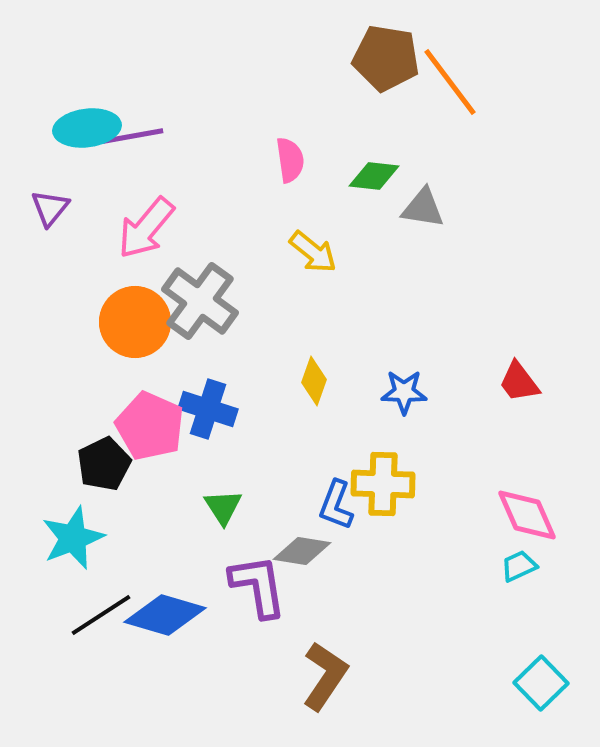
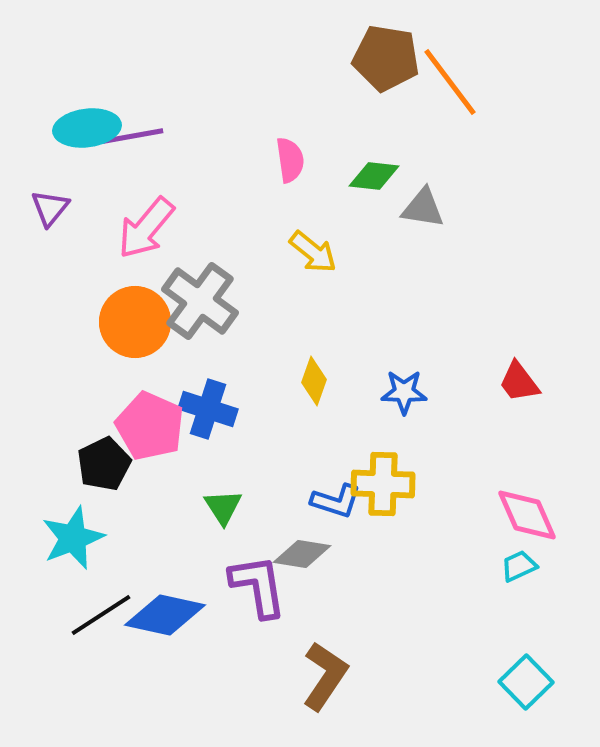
blue L-shape: moved 4 px up; rotated 93 degrees counterclockwise
gray diamond: moved 3 px down
blue diamond: rotated 4 degrees counterclockwise
cyan square: moved 15 px left, 1 px up
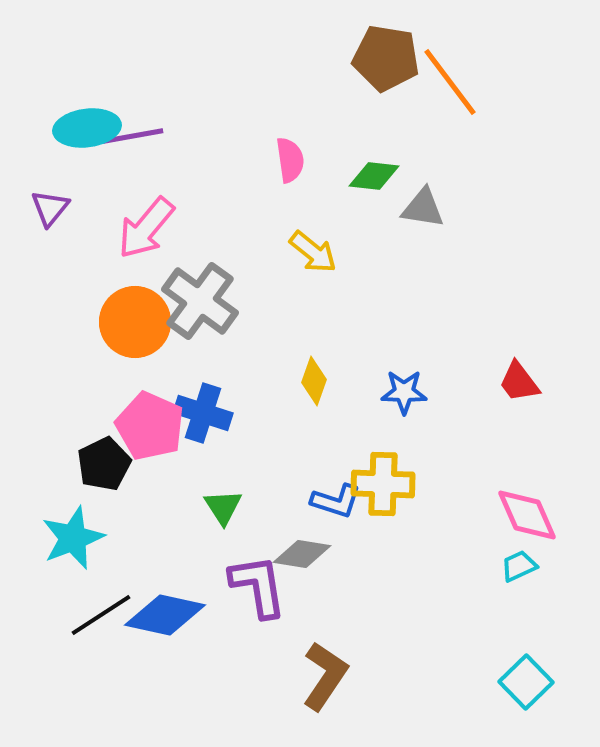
blue cross: moved 5 px left, 4 px down
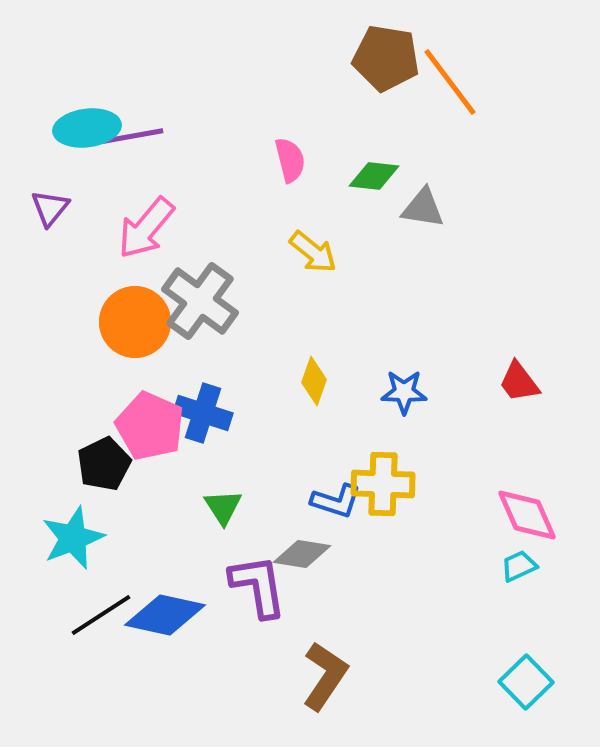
pink semicircle: rotated 6 degrees counterclockwise
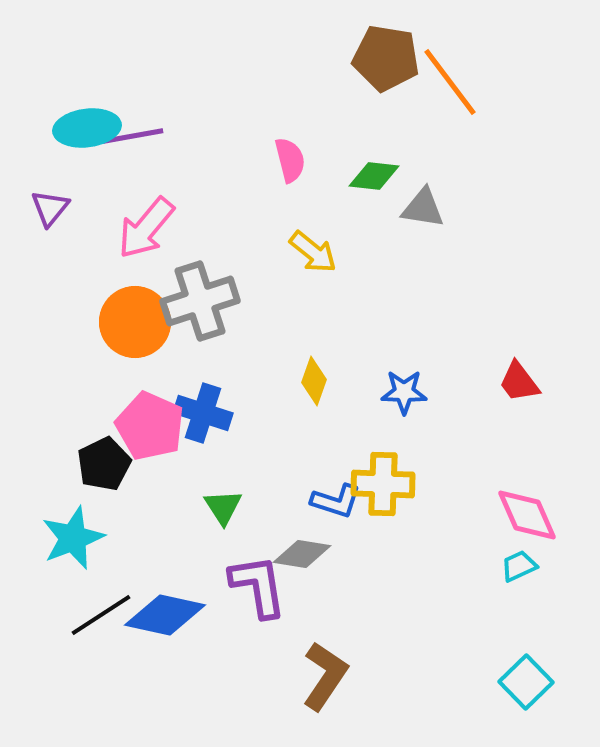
gray cross: rotated 36 degrees clockwise
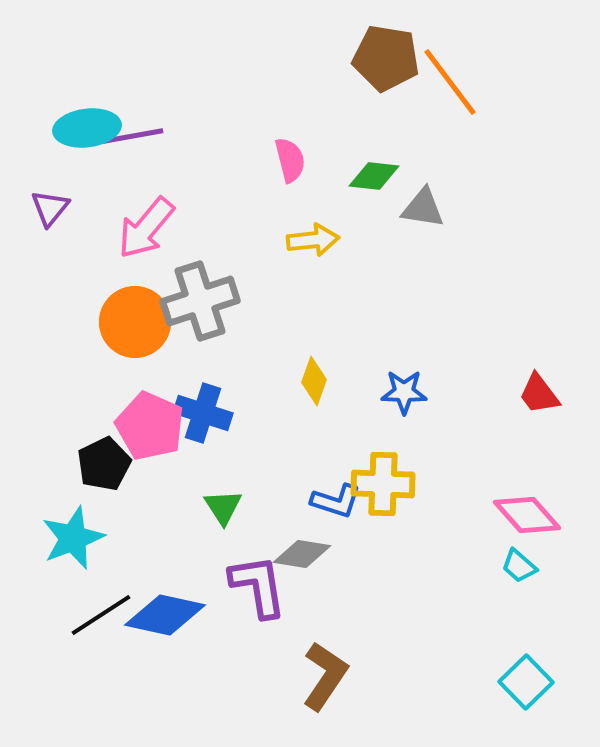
yellow arrow: moved 12 px up; rotated 45 degrees counterclockwise
red trapezoid: moved 20 px right, 12 px down
pink diamond: rotated 18 degrees counterclockwise
cyan trapezoid: rotated 114 degrees counterclockwise
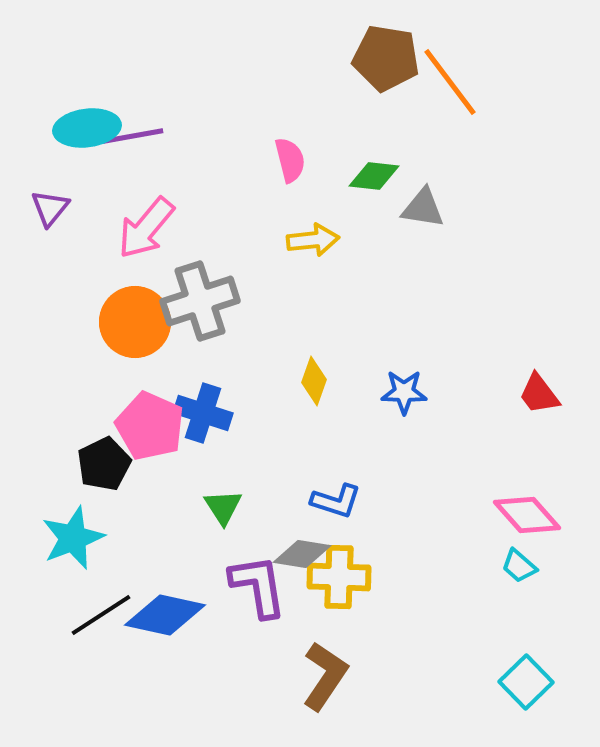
yellow cross: moved 44 px left, 93 px down
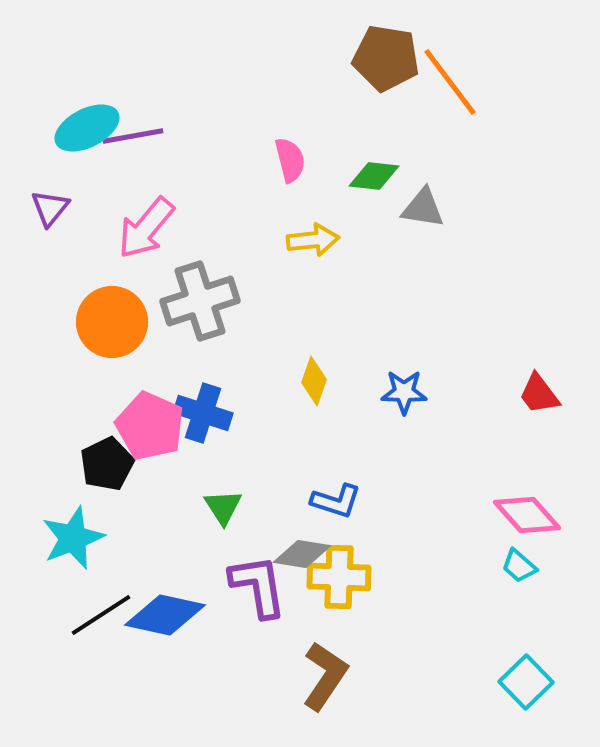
cyan ellipse: rotated 20 degrees counterclockwise
orange circle: moved 23 px left
black pentagon: moved 3 px right
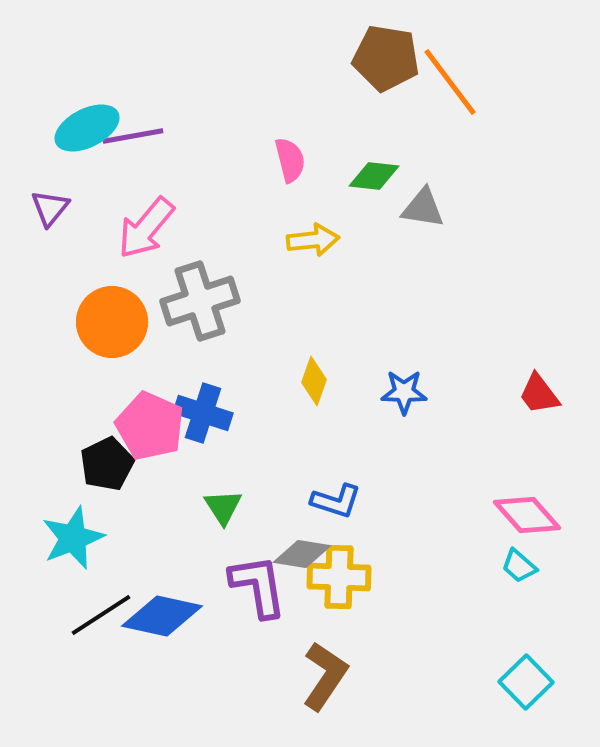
blue diamond: moved 3 px left, 1 px down
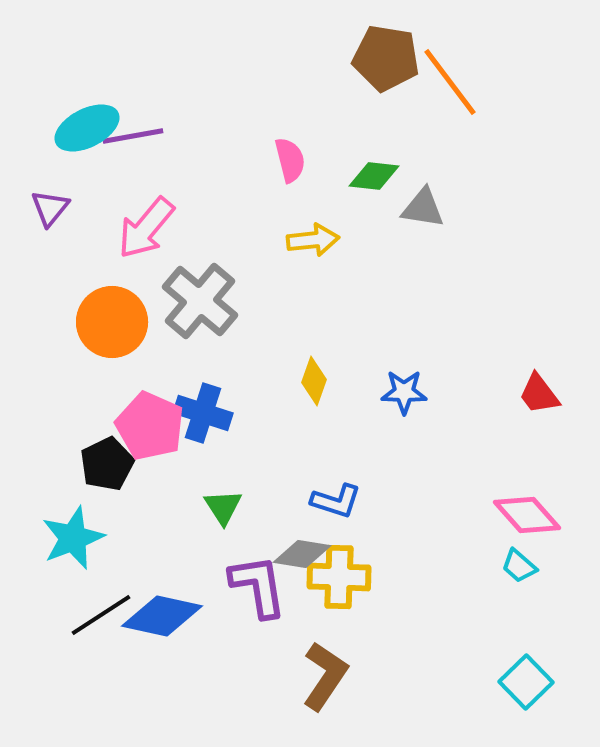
gray cross: rotated 32 degrees counterclockwise
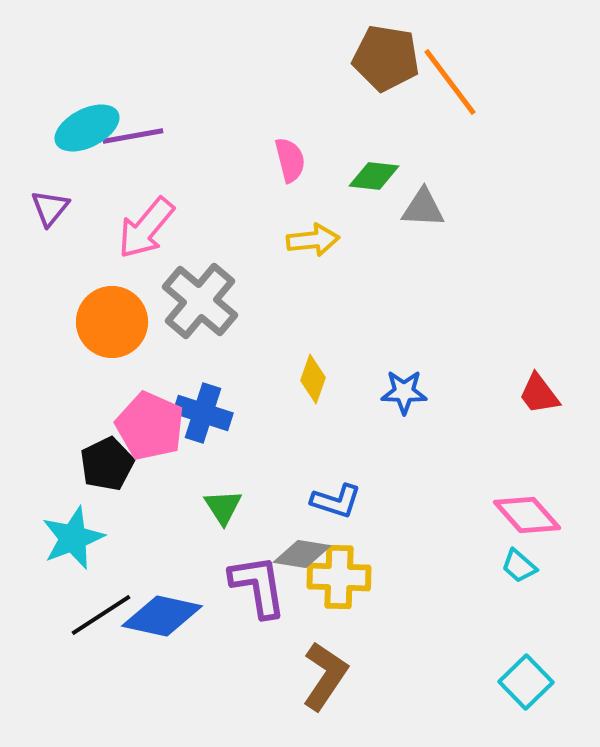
gray triangle: rotated 6 degrees counterclockwise
yellow diamond: moved 1 px left, 2 px up
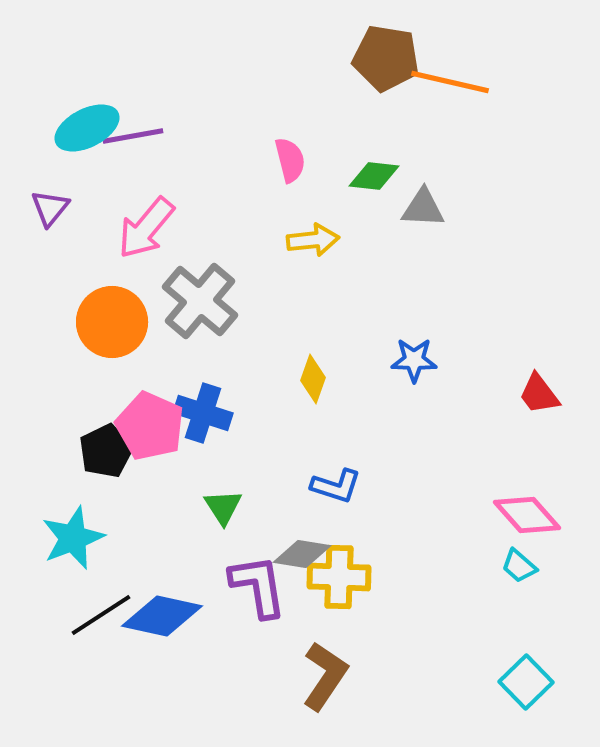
orange line: rotated 40 degrees counterclockwise
blue star: moved 10 px right, 32 px up
black pentagon: moved 1 px left, 13 px up
blue L-shape: moved 15 px up
